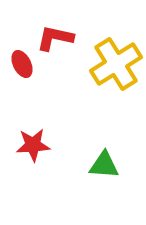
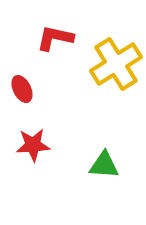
red ellipse: moved 25 px down
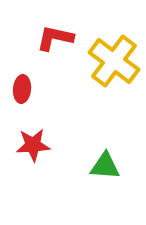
yellow cross: moved 2 px left, 3 px up; rotated 21 degrees counterclockwise
red ellipse: rotated 32 degrees clockwise
green triangle: moved 1 px right, 1 px down
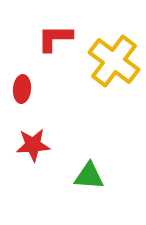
red L-shape: rotated 12 degrees counterclockwise
green triangle: moved 16 px left, 10 px down
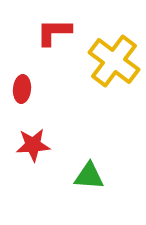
red L-shape: moved 1 px left, 6 px up
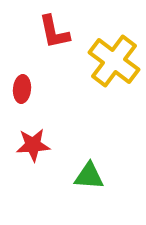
red L-shape: rotated 102 degrees counterclockwise
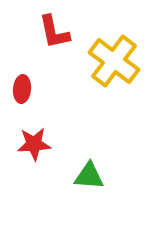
red star: moved 1 px right, 1 px up
